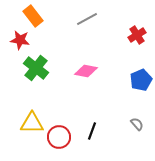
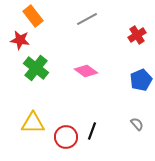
pink diamond: rotated 25 degrees clockwise
yellow triangle: moved 1 px right
red circle: moved 7 px right
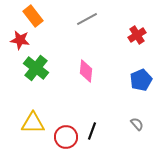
pink diamond: rotated 60 degrees clockwise
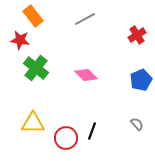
gray line: moved 2 px left
pink diamond: moved 4 px down; rotated 50 degrees counterclockwise
red circle: moved 1 px down
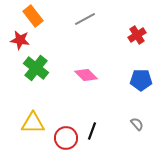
blue pentagon: rotated 25 degrees clockwise
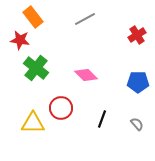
orange rectangle: moved 1 px down
blue pentagon: moved 3 px left, 2 px down
black line: moved 10 px right, 12 px up
red circle: moved 5 px left, 30 px up
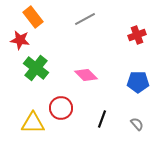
red cross: rotated 12 degrees clockwise
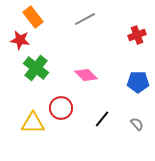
black line: rotated 18 degrees clockwise
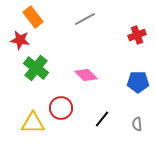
gray semicircle: rotated 144 degrees counterclockwise
